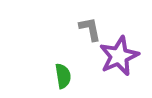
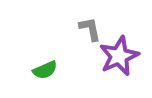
green semicircle: moved 18 px left, 6 px up; rotated 75 degrees clockwise
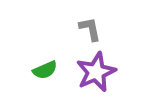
purple star: moved 23 px left, 16 px down
